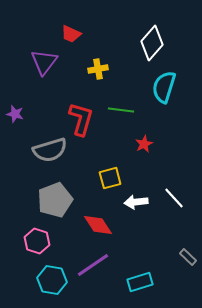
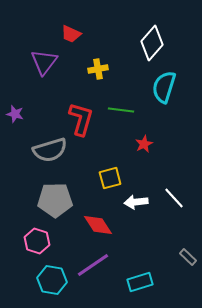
gray pentagon: rotated 20 degrees clockwise
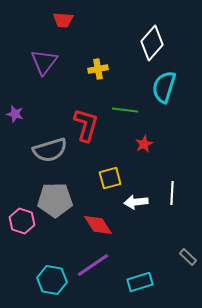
red trapezoid: moved 8 px left, 14 px up; rotated 20 degrees counterclockwise
green line: moved 4 px right
red L-shape: moved 5 px right, 6 px down
white line: moved 2 px left, 5 px up; rotated 45 degrees clockwise
pink hexagon: moved 15 px left, 20 px up
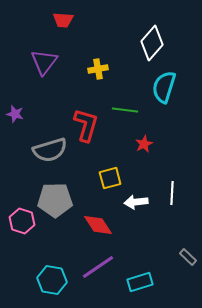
purple line: moved 5 px right, 2 px down
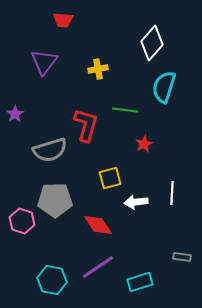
purple star: rotated 24 degrees clockwise
gray rectangle: moved 6 px left; rotated 36 degrees counterclockwise
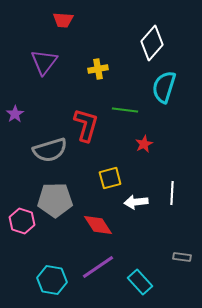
cyan rectangle: rotated 65 degrees clockwise
